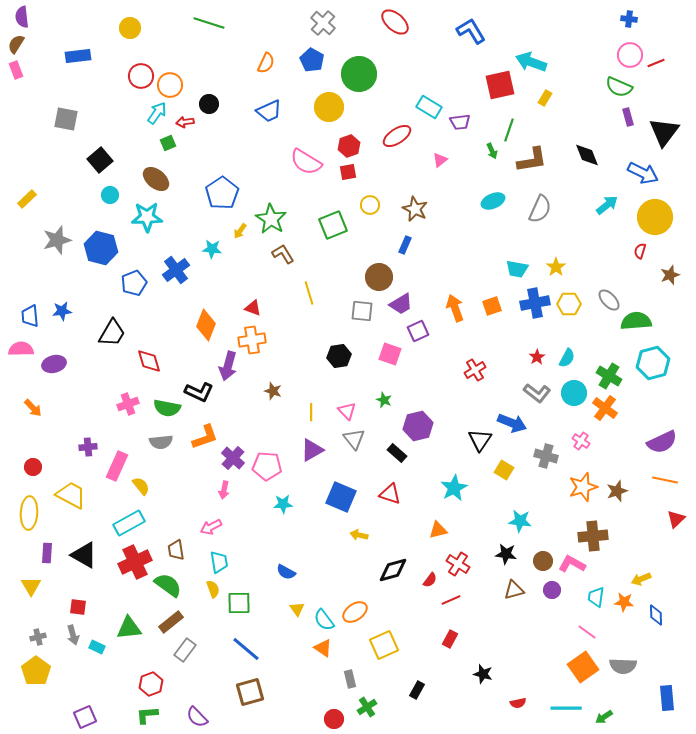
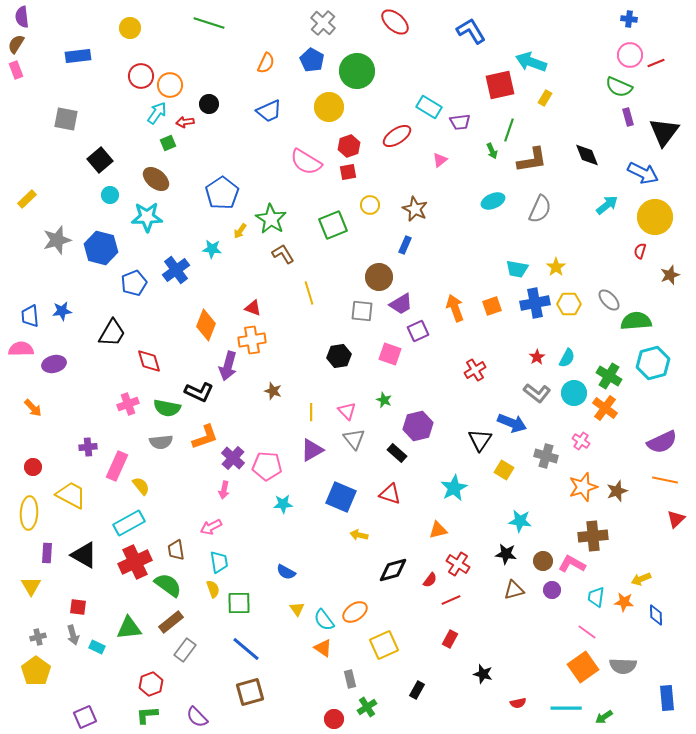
green circle at (359, 74): moved 2 px left, 3 px up
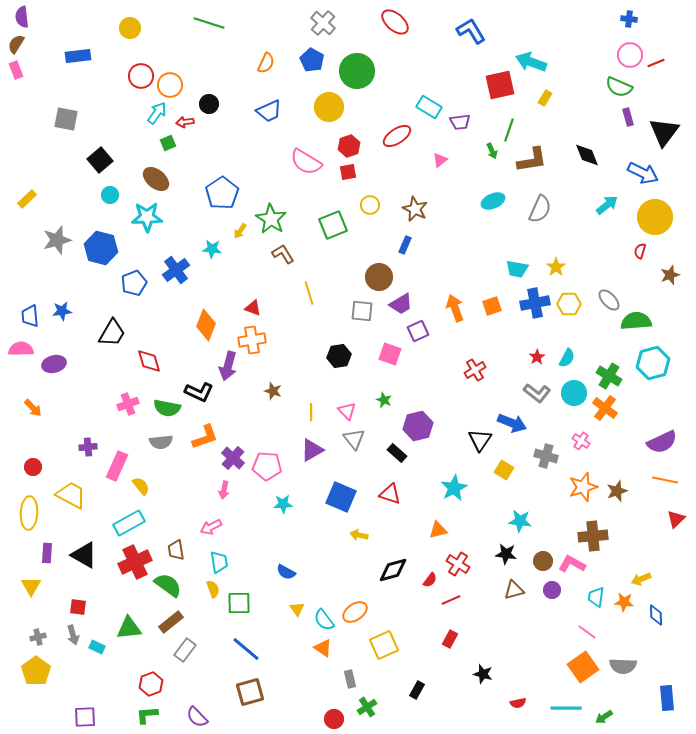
purple square at (85, 717): rotated 20 degrees clockwise
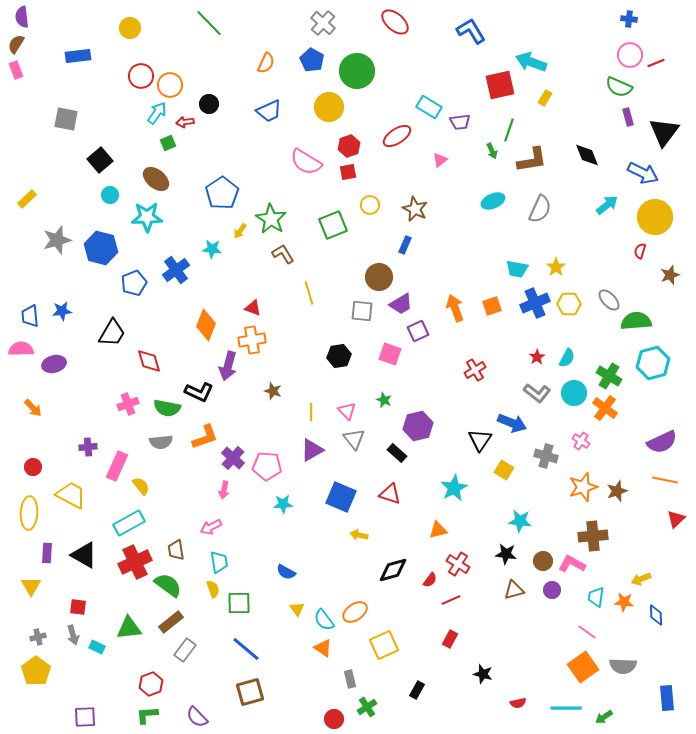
green line at (209, 23): rotated 28 degrees clockwise
blue cross at (535, 303): rotated 12 degrees counterclockwise
